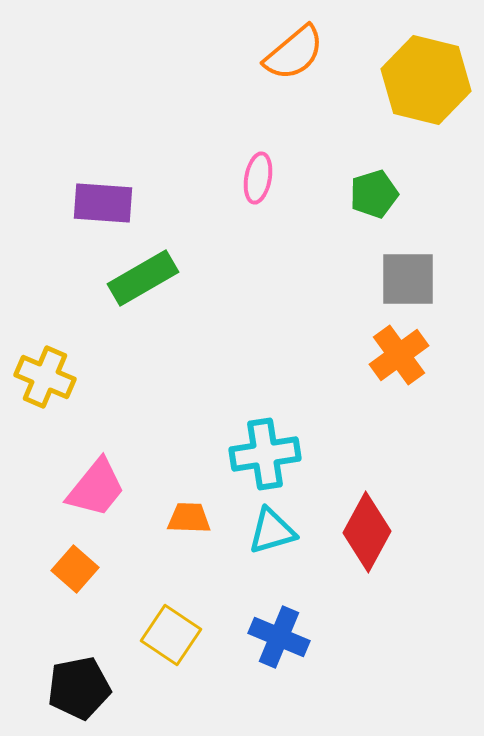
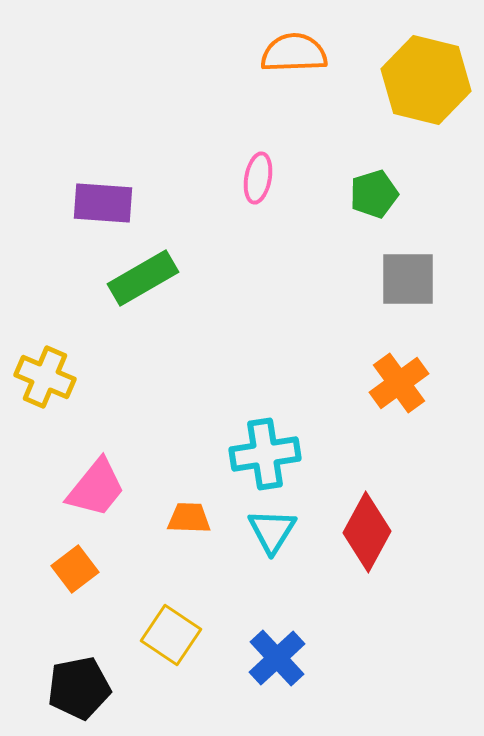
orange semicircle: rotated 142 degrees counterclockwise
orange cross: moved 28 px down
cyan triangle: rotated 42 degrees counterclockwise
orange square: rotated 12 degrees clockwise
blue cross: moved 2 px left, 21 px down; rotated 24 degrees clockwise
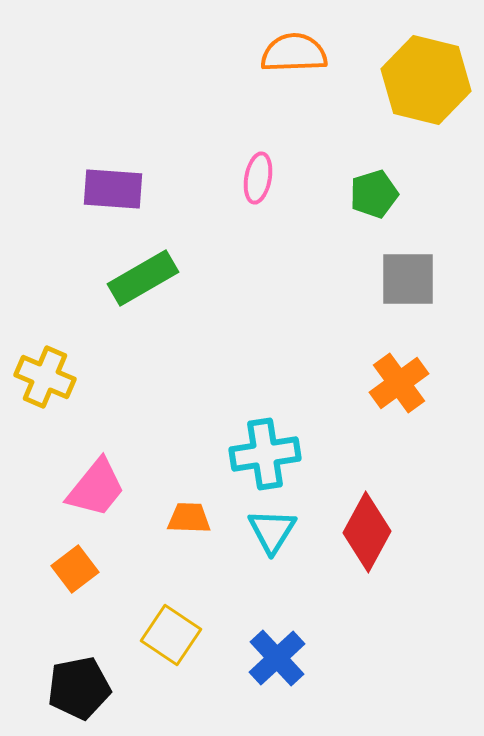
purple rectangle: moved 10 px right, 14 px up
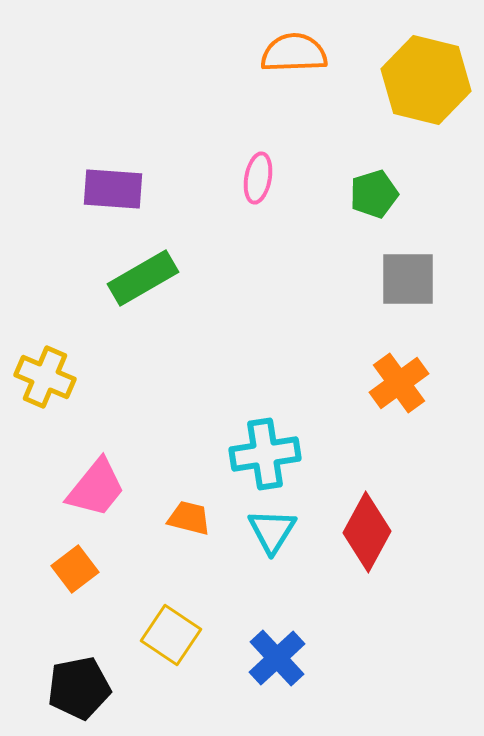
orange trapezoid: rotated 12 degrees clockwise
